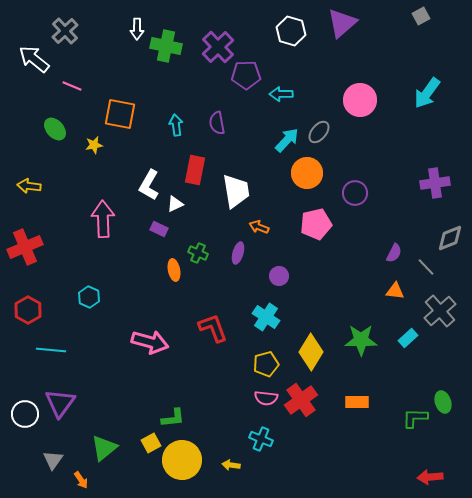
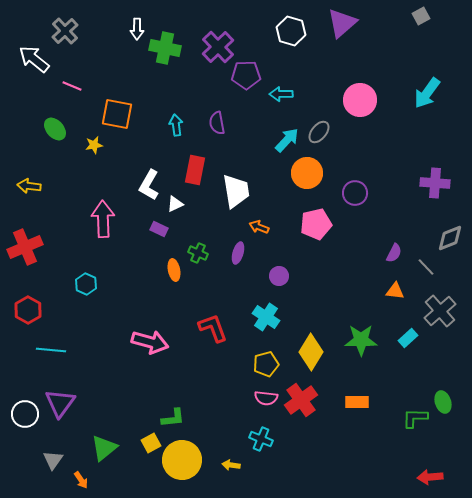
green cross at (166, 46): moved 1 px left, 2 px down
orange square at (120, 114): moved 3 px left
purple cross at (435, 183): rotated 12 degrees clockwise
cyan hexagon at (89, 297): moved 3 px left, 13 px up
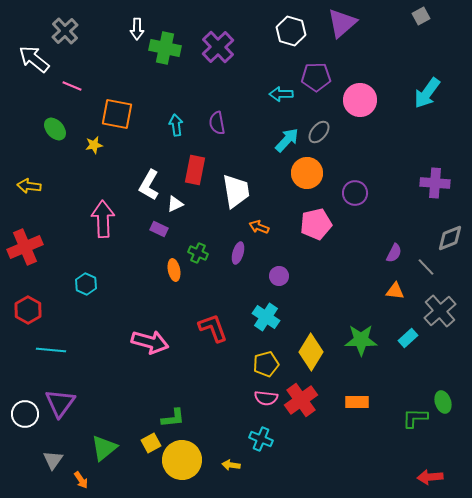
purple pentagon at (246, 75): moved 70 px right, 2 px down
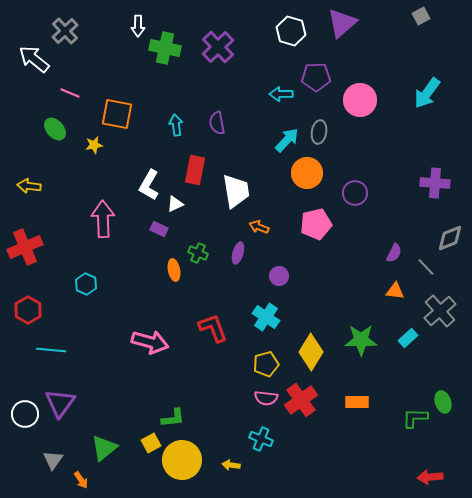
white arrow at (137, 29): moved 1 px right, 3 px up
pink line at (72, 86): moved 2 px left, 7 px down
gray ellipse at (319, 132): rotated 30 degrees counterclockwise
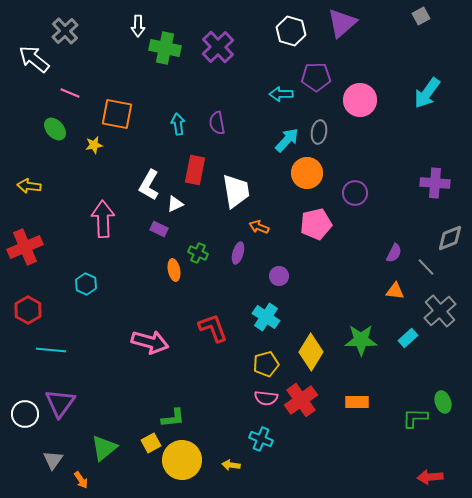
cyan arrow at (176, 125): moved 2 px right, 1 px up
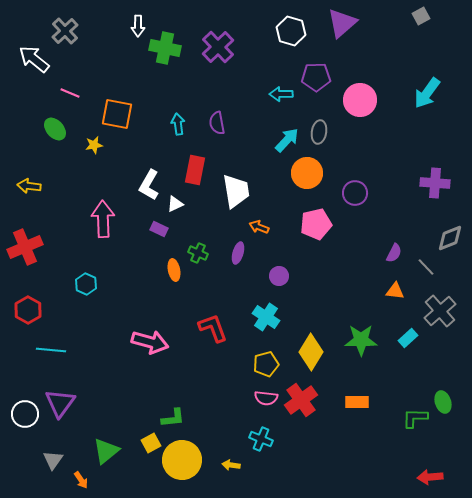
green triangle at (104, 448): moved 2 px right, 3 px down
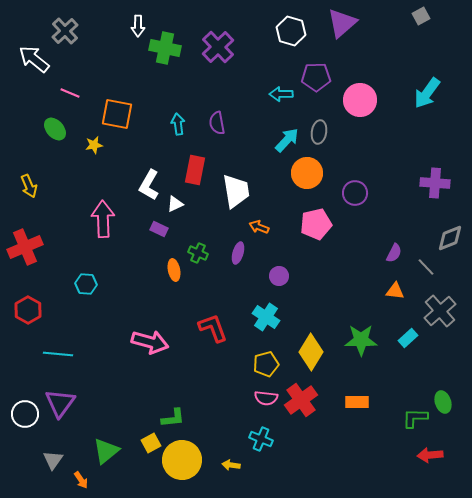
yellow arrow at (29, 186): rotated 120 degrees counterclockwise
cyan hexagon at (86, 284): rotated 20 degrees counterclockwise
cyan line at (51, 350): moved 7 px right, 4 px down
red arrow at (430, 477): moved 22 px up
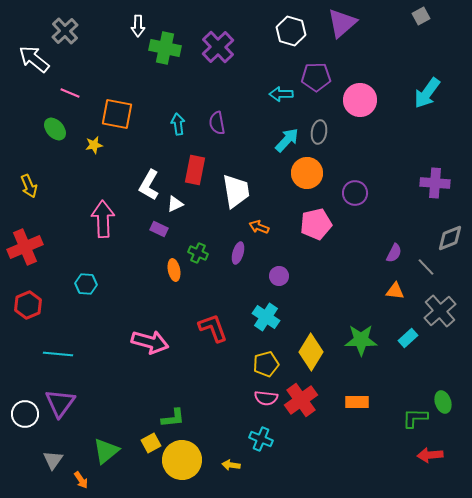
red hexagon at (28, 310): moved 5 px up; rotated 8 degrees clockwise
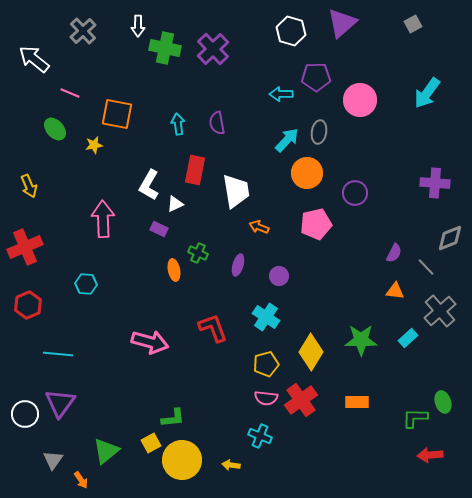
gray square at (421, 16): moved 8 px left, 8 px down
gray cross at (65, 31): moved 18 px right
purple cross at (218, 47): moved 5 px left, 2 px down
purple ellipse at (238, 253): moved 12 px down
cyan cross at (261, 439): moved 1 px left, 3 px up
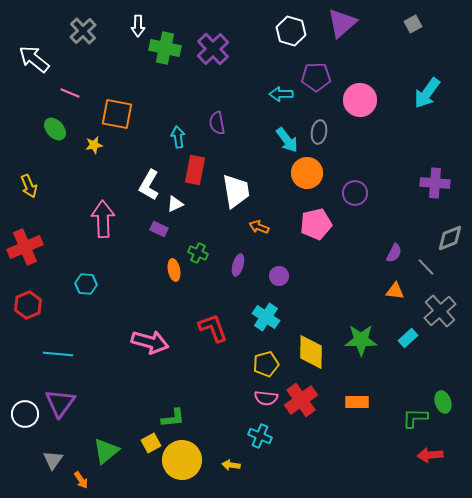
cyan arrow at (178, 124): moved 13 px down
cyan arrow at (287, 140): rotated 100 degrees clockwise
yellow diamond at (311, 352): rotated 30 degrees counterclockwise
